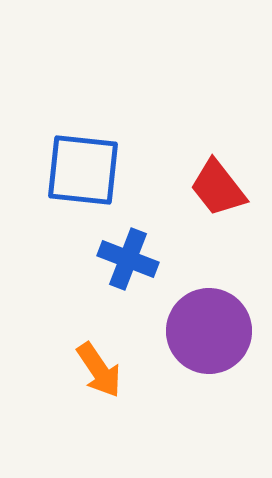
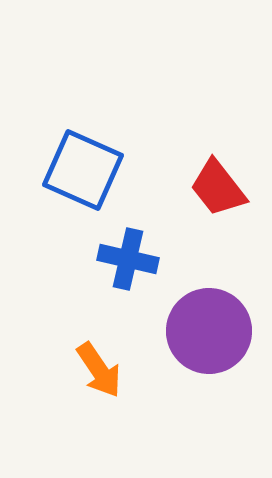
blue square: rotated 18 degrees clockwise
blue cross: rotated 8 degrees counterclockwise
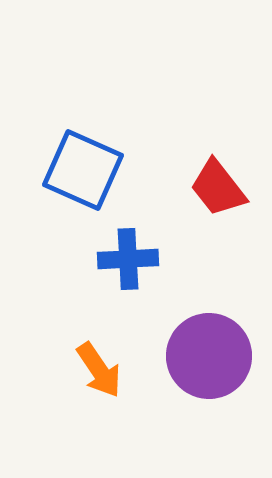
blue cross: rotated 16 degrees counterclockwise
purple circle: moved 25 px down
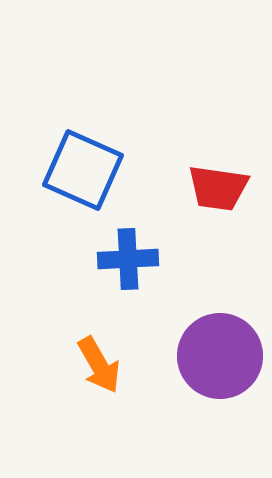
red trapezoid: rotated 44 degrees counterclockwise
purple circle: moved 11 px right
orange arrow: moved 5 px up; rotated 4 degrees clockwise
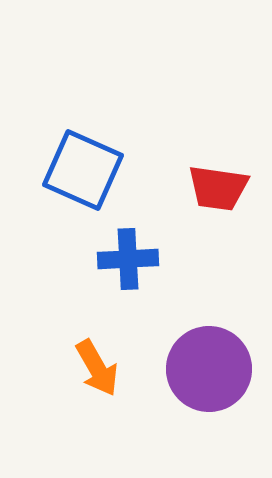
purple circle: moved 11 px left, 13 px down
orange arrow: moved 2 px left, 3 px down
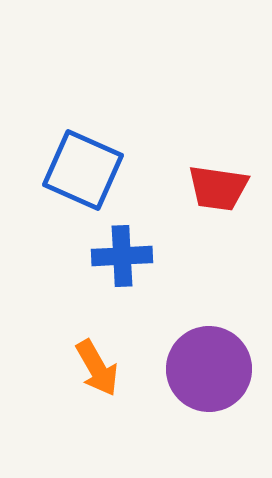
blue cross: moved 6 px left, 3 px up
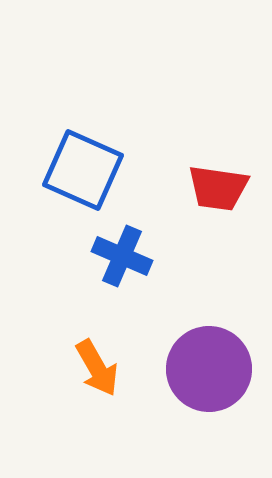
blue cross: rotated 26 degrees clockwise
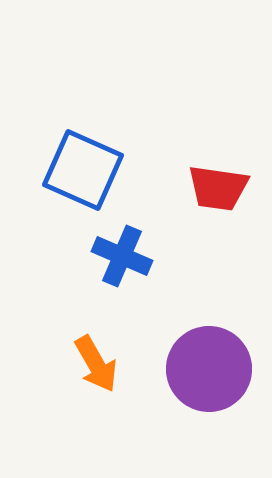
orange arrow: moved 1 px left, 4 px up
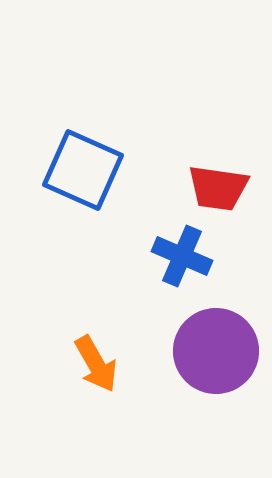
blue cross: moved 60 px right
purple circle: moved 7 px right, 18 px up
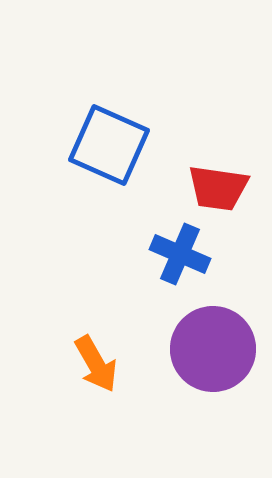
blue square: moved 26 px right, 25 px up
blue cross: moved 2 px left, 2 px up
purple circle: moved 3 px left, 2 px up
